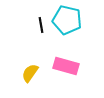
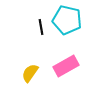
black line: moved 2 px down
pink rectangle: rotated 45 degrees counterclockwise
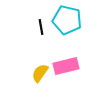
pink rectangle: rotated 15 degrees clockwise
yellow semicircle: moved 10 px right
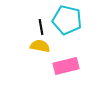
yellow semicircle: moved 27 px up; rotated 66 degrees clockwise
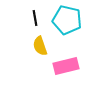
black line: moved 6 px left, 9 px up
yellow semicircle: rotated 120 degrees counterclockwise
